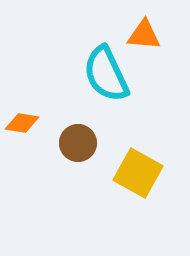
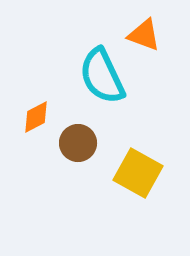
orange triangle: rotated 15 degrees clockwise
cyan semicircle: moved 4 px left, 2 px down
orange diamond: moved 14 px right, 6 px up; rotated 36 degrees counterclockwise
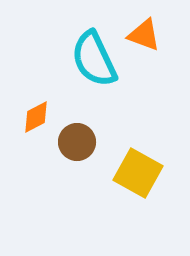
cyan semicircle: moved 8 px left, 17 px up
brown circle: moved 1 px left, 1 px up
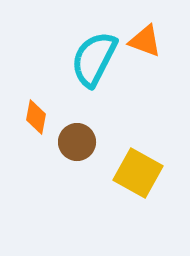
orange triangle: moved 1 px right, 6 px down
cyan semicircle: rotated 52 degrees clockwise
orange diamond: rotated 52 degrees counterclockwise
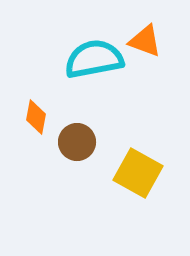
cyan semicircle: rotated 52 degrees clockwise
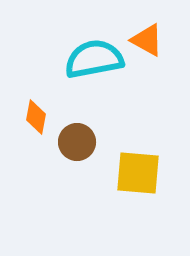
orange triangle: moved 2 px right, 1 px up; rotated 9 degrees clockwise
yellow square: rotated 24 degrees counterclockwise
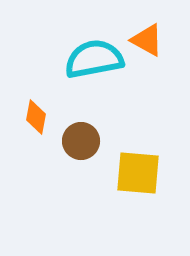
brown circle: moved 4 px right, 1 px up
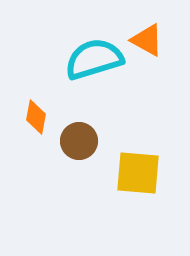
cyan semicircle: rotated 6 degrees counterclockwise
brown circle: moved 2 px left
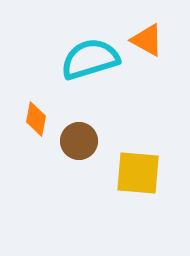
cyan semicircle: moved 4 px left
orange diamond: moved 2 px down
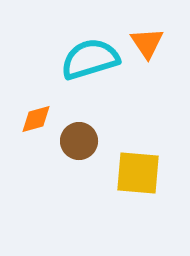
orange triangle: moved 3 px down; rotated 27 degrees clockwise
orange diamond: rotated 64 degrees clockwise
